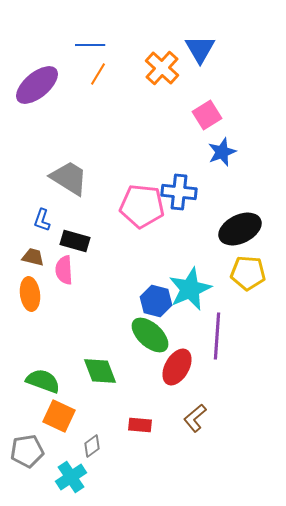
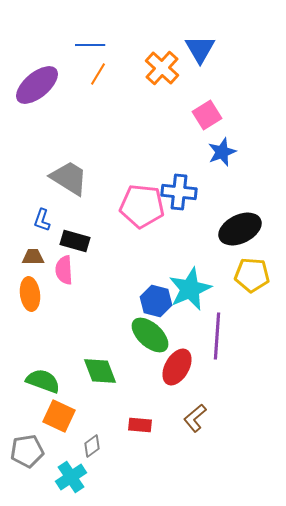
brown trapezoid: rotated 15 degrees counterclockwise
yellow pentagon: moved 4 px right, 2 px down
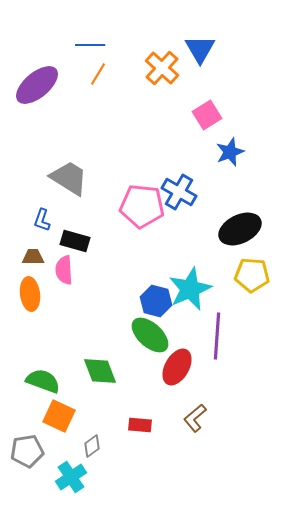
blue star: moved 8 px right
blue cross: rotated 24 degrees clockwise
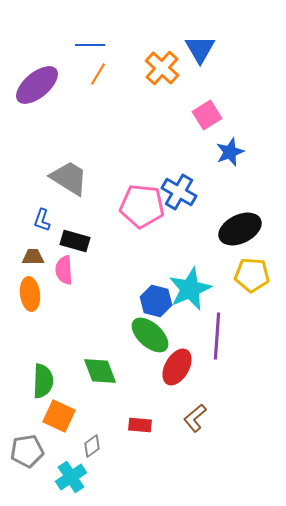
green semicircle: rotated 72 degrees clockwise
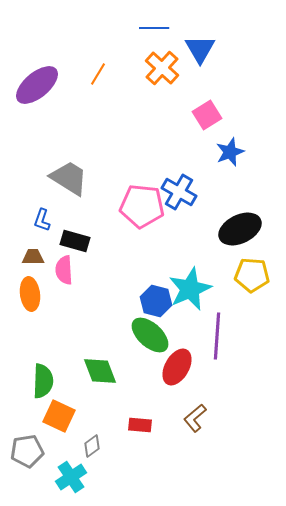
blue line: moved 64 px right, 17 px up
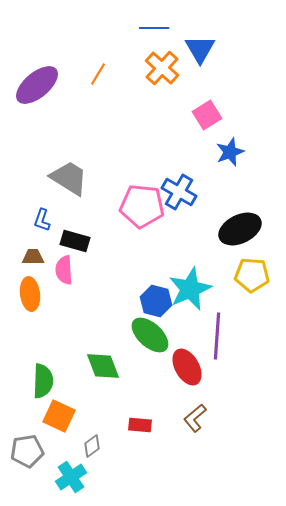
red ellipse: moved 10 px right; rotated 60 degrees counterclockwise
green diamond: moved 3 px right, 5 px up
